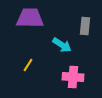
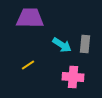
gray rectangle: moved 18 px down
yellow line: rotated 24 degrees clockwise
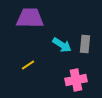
pink cross: moved 3 px right, 3 px down; rotated 15 degrees counterclockwise
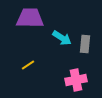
cyan arrow: moved 7 px up
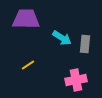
purple trapezoid: moved 4 px left, 1 px down
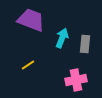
purple trapezoid: moved 5 px right, 1 px down; rotated 20 degrees clockwise
cyan arrow: rotated 102 degrees counterclockwise
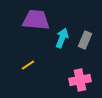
purple trapezoid: moved 5 px right; rotated 16 degrees counterclockwise
gray rectangle: moved 4 px up; rotated 18 degrees clockwise
pink cross: moved 4 px right
